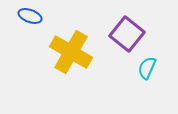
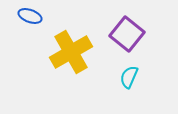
yellow cross: rotated 30 degrees clockwise
cyan semicircle: moved 18 px left, 9 px down
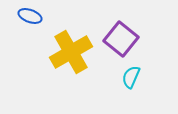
purple square: moved 6 px left, 5 px down
cyan semicircle: moved 2 px right
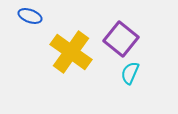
yellow cross: rotated 24 degrees counterclockwise
cyan semicircle: moved 1 px left, 4 px up
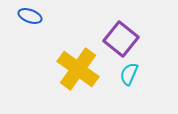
yellow cross: moved 7 px right, 17 px down
cyan semicircle: moved 1 px left, 1 px down
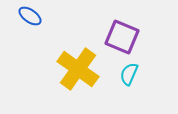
blue ellipse: rotated 15 degrees clockwise
purple square: moved 1 px right, 2 px up; rotated 16 degrees counterclockwise
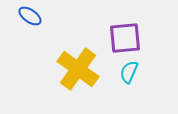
purple square: moved 3 px right, 1 px down; rotated 28 degrees counterclockwise
cyan semicircle: moved 2 px up
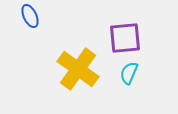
blue ellipse: rotated 30 degrees clockwise
cyan semicircle: moved 1 px down
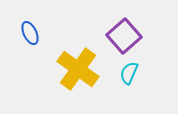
blue ellipse: moved 17 px down
purple square: moved 1 px left, 2 px up; rotated 36 degrees counterclockwise
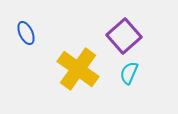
blue ellipse: moved 4 px left
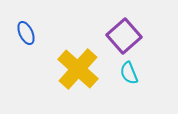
yellow cross: rotated 6 degrees clockwise
cyan semicircle: rotated 45 degrees counterclockwise
